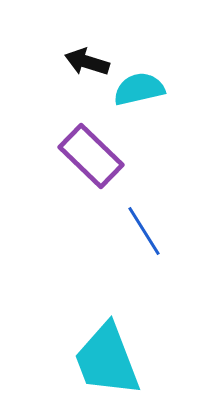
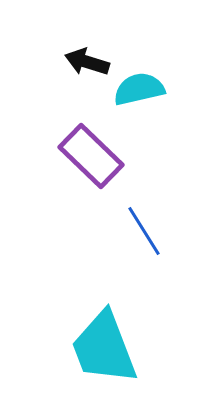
cyan trapezoid: moved 3 px left, 12 px up
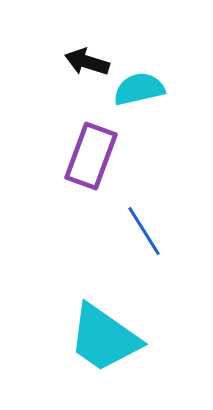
purple rectangle: rotated 66 degrees clockwise
cyan trapezoid: moved 10 px up; rotated 34 degrees counterclockwise
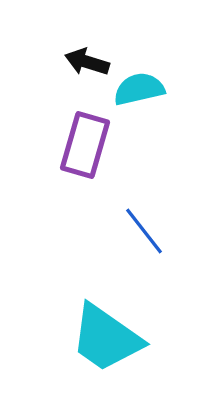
purple rectangle: moved 6 px left, 11 px up; rotated 4 degrees counterclockwise
blue line: rotated 6 degrees counterclockwise
cyan trapezoid: moved 2 px right
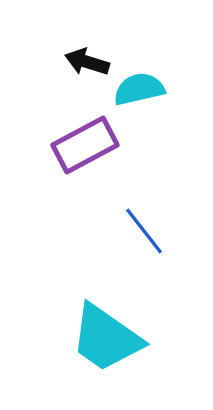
purple rectangle: rotated 46 degrees clockwise
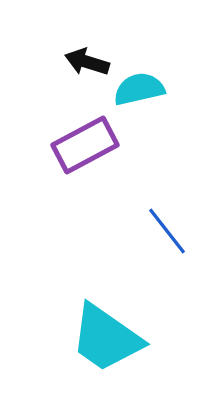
blue line: moved 23 px right
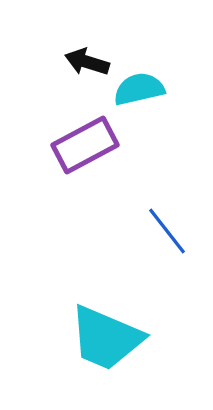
cyan trapezoid: rotated 12 degrees counterclockwise
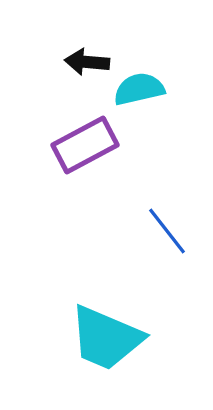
black arrow: rotated 12 degrees counterclockwise
